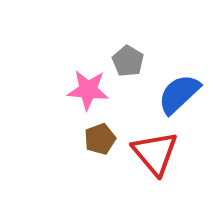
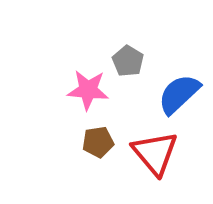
brown pentagon: moved 2 px left, 3 px down; rotated 12 degrees clockwise
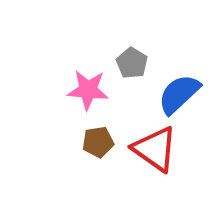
gray pentagon: moved 4 px right, 2 px down
red triangle: moved 4 px up; rotated 15 degrees counterclockwise
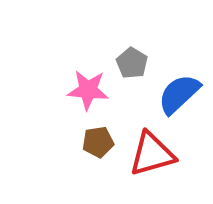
red triangle: moved 3 px left, 5 px down; rotated 51 degrees counterclockwise
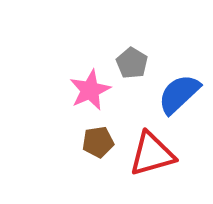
pink star: moved 2 px right; rotated 30 degrees counterclockwise
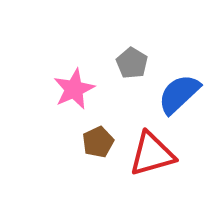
pink star: moved 16 px left, 1 px up
brown pentagon: rotated 16 degrees counterclockwise
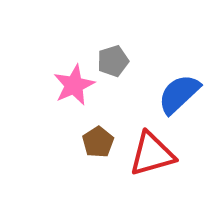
gray pentagon: moved 19 px left, 2 px up; rotated 24 degrees clockwise
pink star: moved 4 px up
brown pentagon: rotated 8 degrees counterclockwise
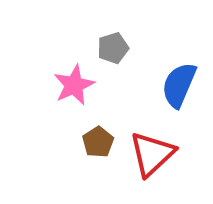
gray pentagon: moved 13 px up
blue semicircle: moved 9 px up; rotated 24 degrees counterclockwise
red triangle: rotated 27 degrees counterclockwise
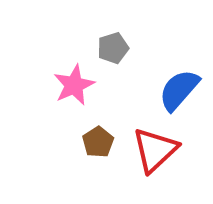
blue semicircle: moved 5 px down; rotated 18 degrees clockwise
red triangle: moved 3 px right, 4 px up
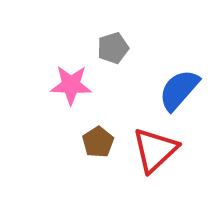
pink star: moved 3 px left; rotated 27 degrees clockwise
